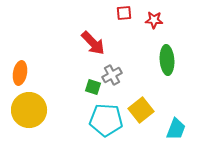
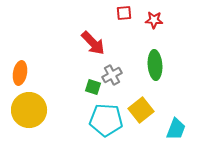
green ellipse: moved 12 px left, 5 px down
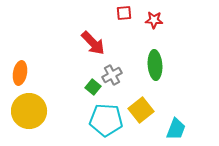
green square: rotated 21 degrees clockwise
yellow circle: moved 1 px down
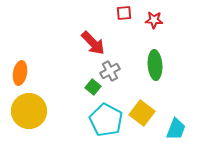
gray cross: moved 2 px left, 4 px up
yellow square: moved 1 px right, 3 px down; rotated 15 degrees counterclockwise
cyan pentagon: rotated 24 degrees clockwise
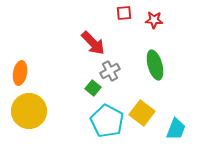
green ellipse: rotated 12 degrees counterclockwise
green square: moved 1 px down
cyan pentagon: moved 1 px right, 1 px down
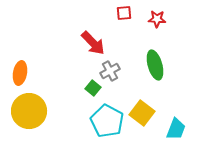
red star: moved 3 px right, 1 px up
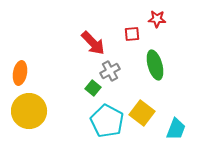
red square: moved 8 px right, 21 px down
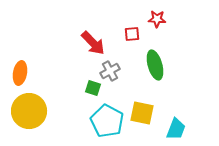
green square: rotated 21 degrees counterclockwise
yellow square: rotated 25 degrees counterclockwise
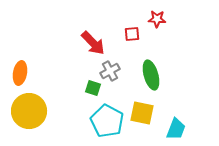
green ellipse: moved 4 px left, 10 px down
